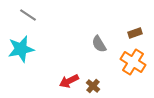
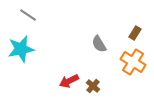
brown rectangle: rotated 40 degrees counterclockwise
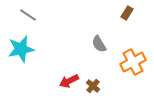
brown rectangle: moved 8 px left, 20 px up
orange cross: rotated 30 degrees clockwise
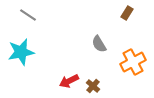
cyan star: moved 3 px down
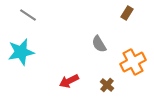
brown cross: moved 14 px right, 1 px up
